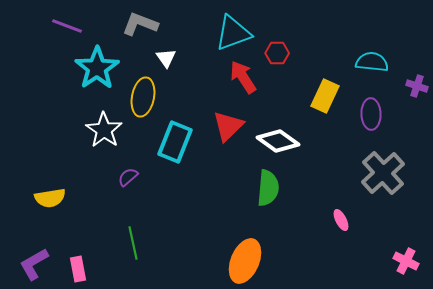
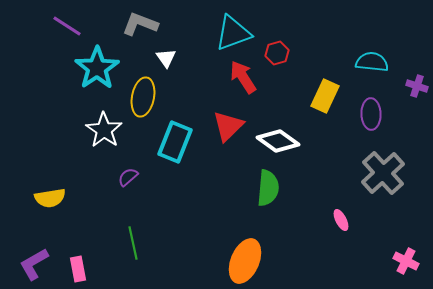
purple line: rotated 12 degrees clockwise
red hexagon: rotated 15 degrees counterclockwise
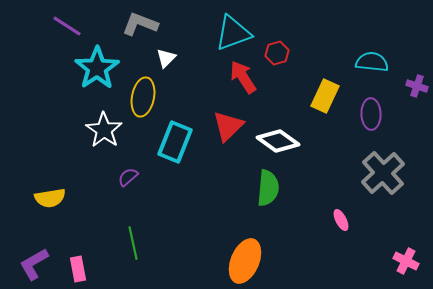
white triangle: rotated 20 degrees clockwise
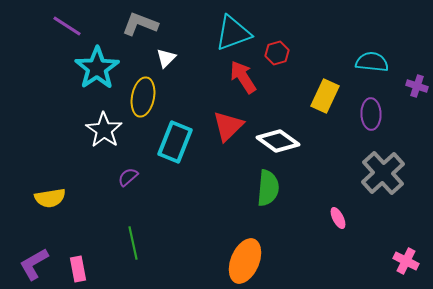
pink ellipse: moved 3 px left, 2 px up
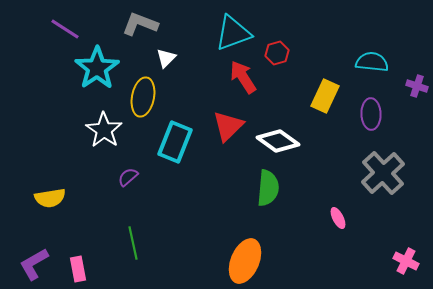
purple line: moved 2 px left, 3 px down
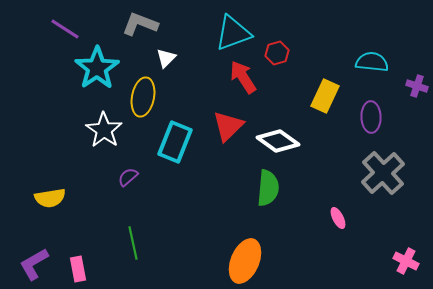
purple ellipse: moved 3 px down
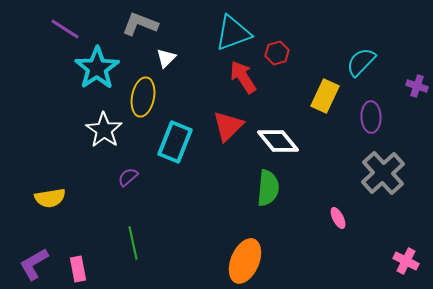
cyan semicircle: moved 11 px left; rotated 52 degrees counterclockwise
white diamond: rotated 15 degrees clockwise
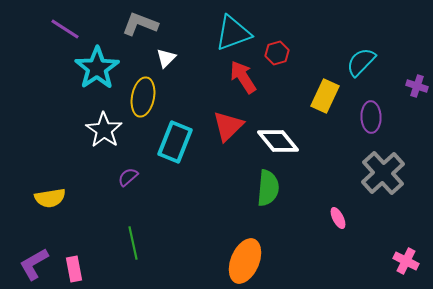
pink rectangle: moved 4 px left
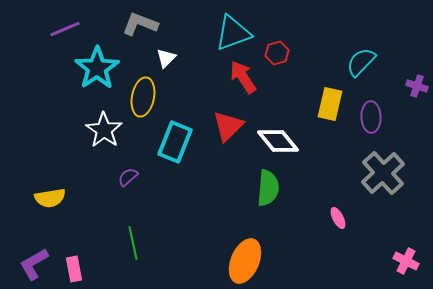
purple line: rotated 56 degrees counterclockwise
yellow rectangle: moved 5 px right, 8 px down; rotated 12 degrees counterclockwise
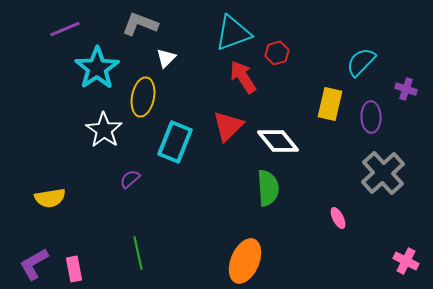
purple cross: moved 11 px left, 3 px down
purple semicircle: moved 2 px right, 2 px down
green semicircle: rotated 9 degrees counterclockwise
green line: moved 5 px right, 10 px down
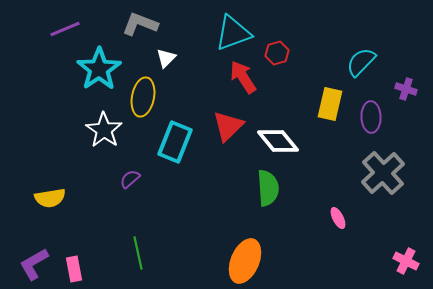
cyan star: moved 2 px right, 1 px down
